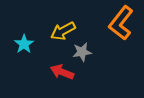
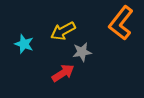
cyan star: rotated 18 degrees counterclockwise
red arrow: moved 1 px right, 1 px down; rotated 125 degrees clockwise
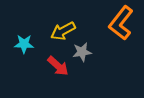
cyan star: rotated 18 degrees counterclockwise
red arrow: moved 5 px left, 7 px up; rotated 75 degrees clockwise
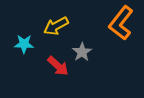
yellow arrow: moved 7 px left, 5 px up
gray star: rotated 24 degrees counterclockwise
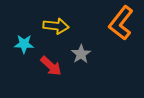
yellow arrow: rotated 145 degrees counterclockwise
gray star: moved 1 px left, 2 px down
red arrow: moved 7 px left
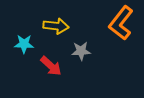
gray star: moved 3 px up; rotated 30 degrees clockwise
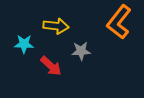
orange L-shape: moved 2 px left, 1 px up
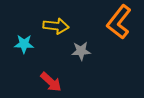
red arrow: moved 16 px down
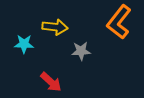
yellow arrow: moved 1 px left, 1 px down
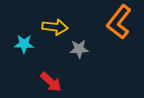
gray star: moved 2 px left, 2 px up
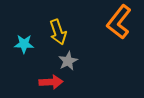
yellow arrow: moved 3 px right, 5 px down; rotated 65 degrees clockwise
gray star: moved 11 px left, 12 px down; rotated 24 degrees counterclockwise
red arrow: rotated 45 degrees counterclockwise
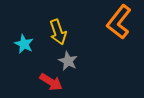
cyan star: rotated 24 degrees clockwise
gray star: rotated 18 degrees counterclockwise
red arrow: rotated 35 degrees clockwise
